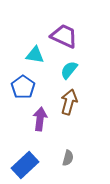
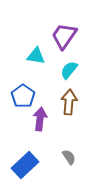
purple trapezoid: rotated 80 degrees counterclockwise
cyan triangle: moved 1 px right, 1 px down
blue pentagon: moved 9 px down
brown arrow: rotated 10 degrees counterclockwise
gray semicircle: moved 1 px right, 1 px up; rotated 49 degrees counterclockwise
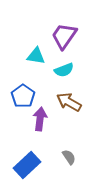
cyan semicircle: moved 5 px left; rotated 150 degrees counterclockwise
brown arrow: rotated 65 degrees counterclockwise
blue rectangle: moved 2 px right
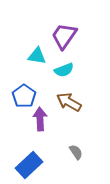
cyan triangle: moved 1 px right
blue pentagon: moved 1 px right
purple arrow: rotated 10 degrees counterclockwise
gray semicircle: moved 7 px right, 5 px up
blue rectangle: moved 2 px right
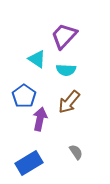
purple trapezoid: rotated 8 degrees clockwise
cyan triangle: moved 3 px down; rotated 24 degrees clockwise
cyan semicircle: moved 2 px right; rotated 24 degrees clockwise
brown arrow: rotated 80 degrees counterclockwise
purple arrow: rotated 15 degrees clockwise
blue rectangle: moved 2 px up; rotated 12 degrees clockwise
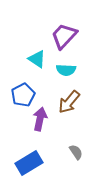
blue pentagon: moved 1 px left, 1 px up; rotated 10 degrees clockwise
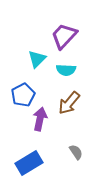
cyan triangle: rotated 42 degrees clockwise
brown arrow: moved 1 px down
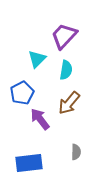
cyan semicircle: rotated 84 degrees counterclockwise
blue pentagon: moved 1 px left, 2 px up
purple arrow: rotated 50 degrees counterclockwise
gray semicircle: rotated 35 degrees clockwise
blue rectangle: rotated 24 degrees clockwise
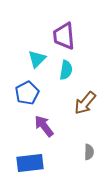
purple trapezoid: rotated 48 degrees counterclockwise
blue pentagon: moved 5 px right
brown arrow: moved 16 px right
purple arrow: moved 4 px right, 7 px down
gray semicircle: moved 13 px right
blue rectangle: moved 1 px right
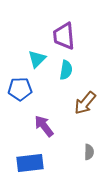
blue pentagon: moved 7 px left, 4 px up; rotated 25 degrees clockwise
